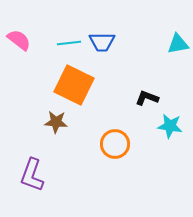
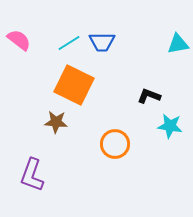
cyan line: rotated 25 degrees counterclockwise
black L-shape: moved 2 px right, 2 px up
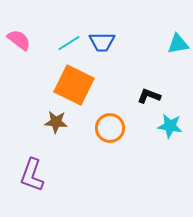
orange circle: moved 5 px left, 16 px up
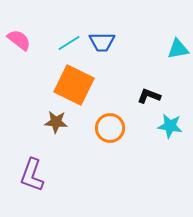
cyan triangle: moved 5 px down
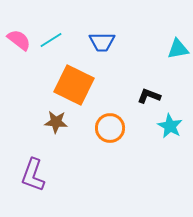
cyan line: moved 18 px left, 3 px up
cyan star: rotated 20 degrees clockwise
purple L-shape: moved 1 px right
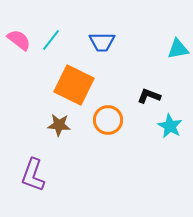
cyan line: rotated 20 degrees counterclockwise
brown star: moved 3 px right, 3 px down
orange circle: moved 2 px left, 8 px up
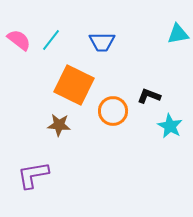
cyan triangle: moved 15 px up
orange circle: moved 5 px right, 9 px up
purple L-shape: rotated 60 degrees clockwise
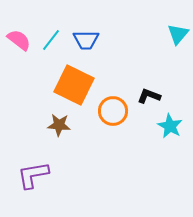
cyan triangle: rotated 40 degrees counterclockwise
blue trapezoid: moved 16 px left, 2 px up
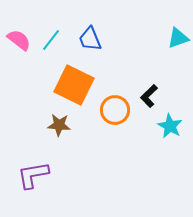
cyan triangle: moved 4 px down; rotated 30 degrees clockwise
blue trapezoid: moved 4 px right, 1 px up; rotated 68 degrees clockwise
black L-shape: rotated 65 degrees counterclockwise
orange circle: moved 2 px right, 1 px up
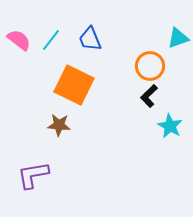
orange circle: moved 35 px right, 44 px up
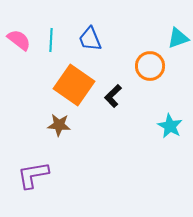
cyan line: rotated 35 degrees counterclockwise
orange square: rotated 9 degrees clockwise
black L-shape: moved 36 px left
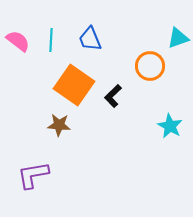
pink semicircle: moved 1 px left, 1 px down
